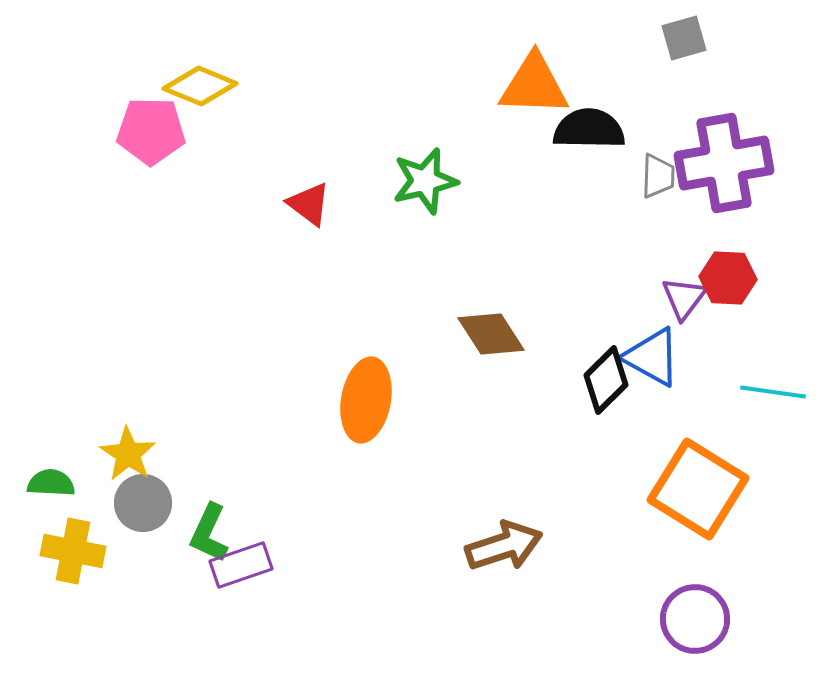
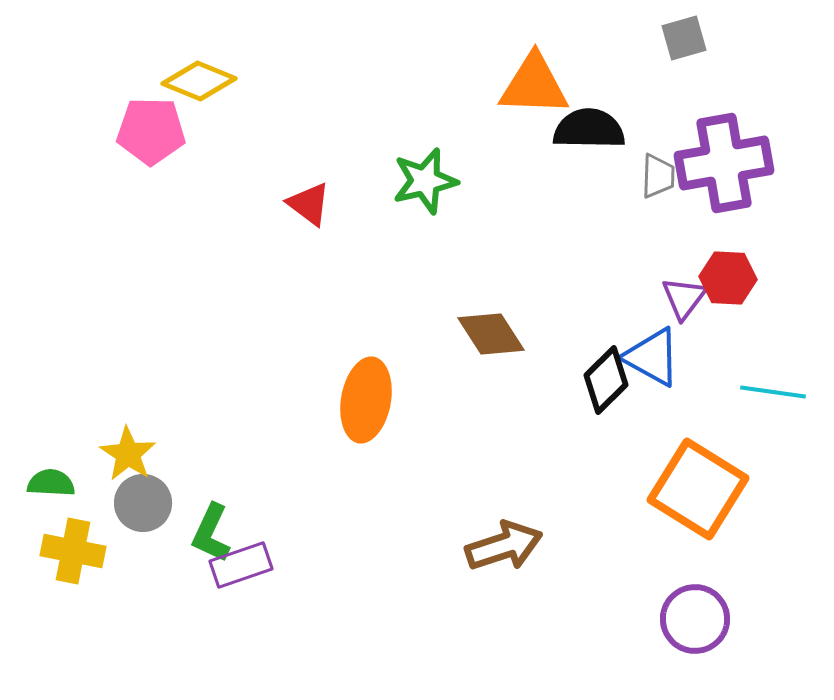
yellow diamond: moved 1 px left, 5 px up
green L-shape: moved 2 px right
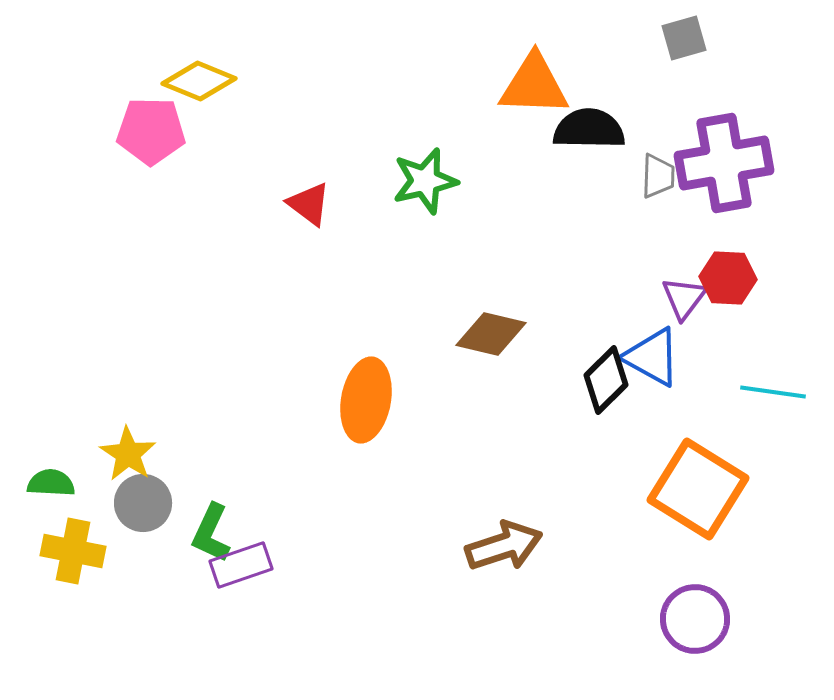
brown diamond: rotated 44 degrees counterclockwise
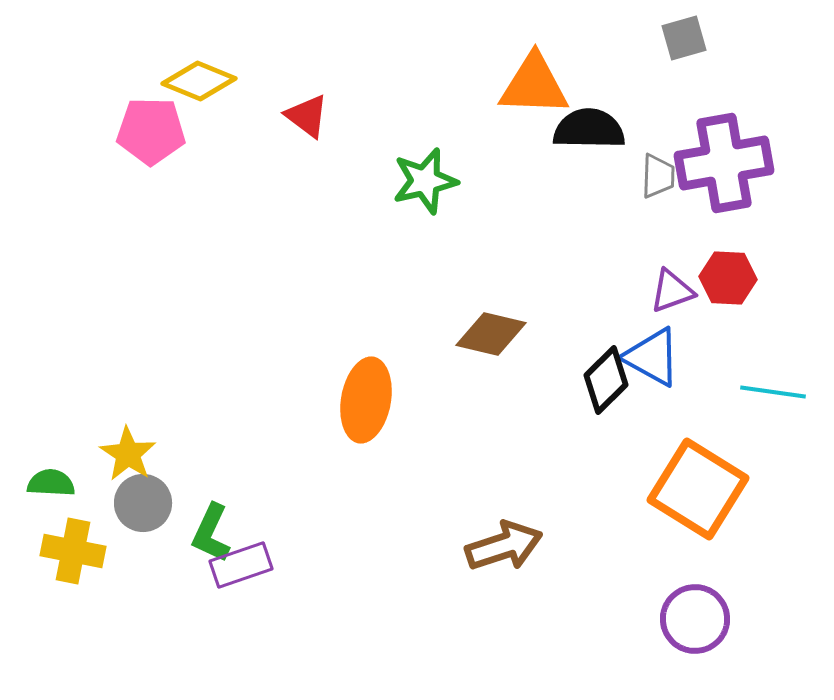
red triangle: moved 2 px left, 88 px up
purple triangle: moved 12 px left, 7 px up; rotated 33 degrees clockwise
